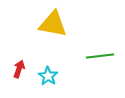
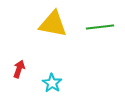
green line: moved 29 px up
cyan star: moved 4 px right, 7 px down
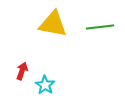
red arrow: moved 3 px right, 2 px down
cyan star: moved 7 px left, 2 px down
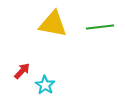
red arrow: rotated 24 degrees clockwise
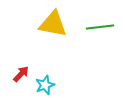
red arrow: moved 1 px left, 3 px down
cyan star: rotated 18 degrees clockwise
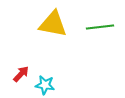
cyan star: rotated 30 degrees clockwise
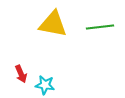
red arrow: rotated 114 degrees clockwise
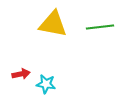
red arrow: rotated 78 degrees counterclockwise
cyan star: moved 1 px right, 1 px up
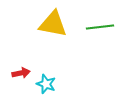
red arrow: moved 1 px up
cyan star: rotated 12 degrees clockwise
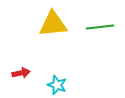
yellow triangle: rotated 16 degrees counterclockwise
cyan star: moved 11 px right, 1 px down
